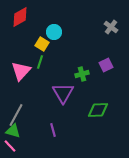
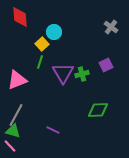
red diamond: rotated 65 degrees counterclockwise
yellow square: rotated 16 degrees clockwise
pink triangle: moved 4 px left, 9 px down; rotated 25 degrees clockwise
purple triangle: moved 20 px up
purple line: rotated 48 degrees counterclockwise
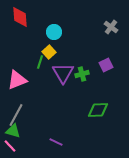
yellow square: moved 7 px right, 8 px down
purple line: moved 3 px right, 12 px down
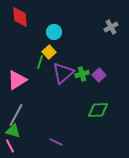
gray cross: rotated 24 degrees clockwise
purple square: moved 7 px left, 10 px down; rotated 16 degrees counterclockwise
purple triangle: rotated 20 degrees clockwise
pink triangle: rotated 10 degrees counterclockwise
pink line: rotated 16 degrees clockwise
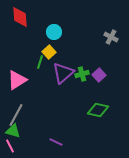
gray cross: moved 10 px down; rotated 32 degrees counterclockwise
green diamond: rotated 15 degrees clockwise
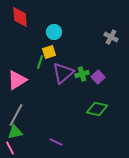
yellow square: rotated 24 degrees clockwise
purple square: moved 1 px left, 2 px down
green diamond: moved 1 px left, 1 px up
green triangle: moved 2 px right, 1 px down; rotated 28 degrees counterclockwise
pink line: moved 2 px down
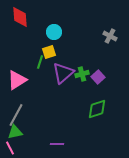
gray cross: moved 1 px left, 1 px up
green diamond: rotated 30 degrees counterclockwise
purple line: moved 1 px right, 2 px down; rotated 24 degrees counterclockwise
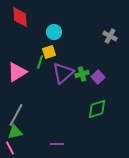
pink triangle: moved 8 px up
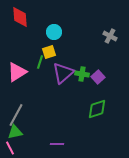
green cross: rotated 24 degrees clockwise
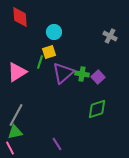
purple line: rotated 56 degrees clockwise
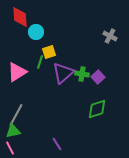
cyan circle: moved 18 px left
green triangle: moved 2 px left, 1 px up
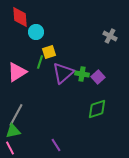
purple line: moved 1 px left, 1 px down
